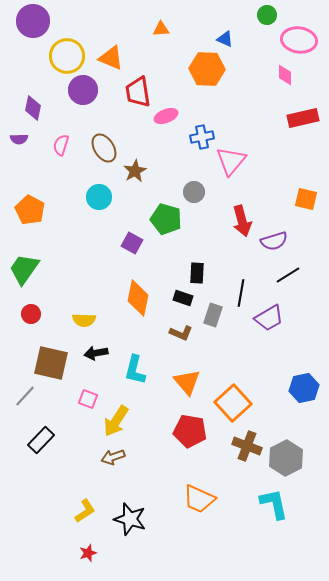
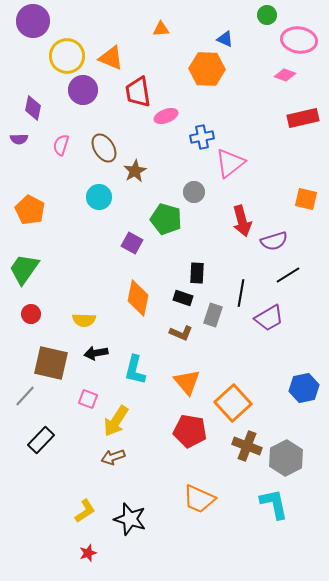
pink diamond at (285, 75): rotated 70 degrees counterclockwise
pink triangle at (231, 161): moved 1 px left, 2 px down; rotated 12 degrees clockwise
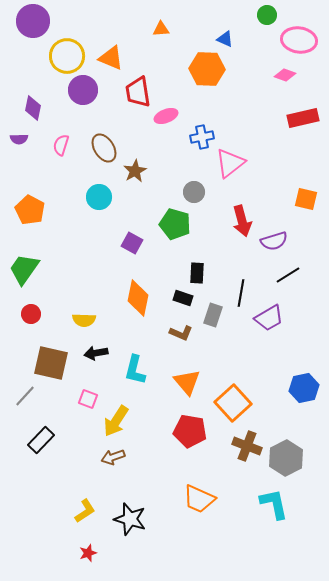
green pentagon at (166, 219): moved 9 px right, 5 px down
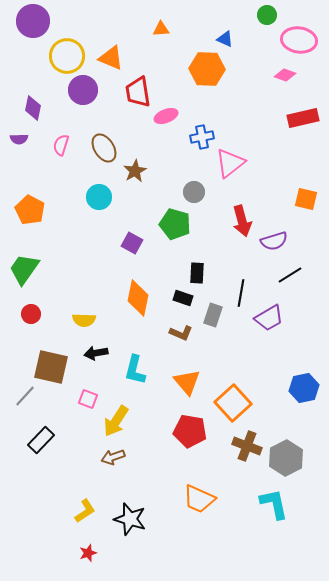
black line at (288, 275): moved 2 px right
brown square at (51, 363): moved 4 px down
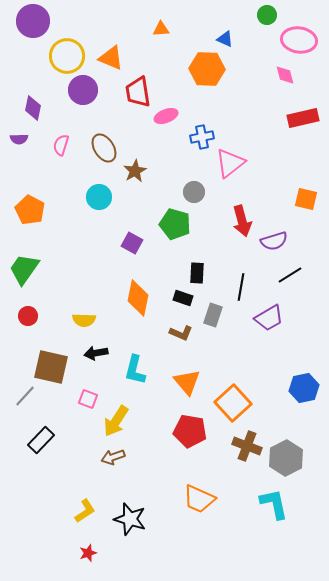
pink diamond at (285, 75): rotated 55 degrees clockwise
black line at (241, 293): moved 6 px up
red circle at (31, 314): moved 3 px left, 2 px down
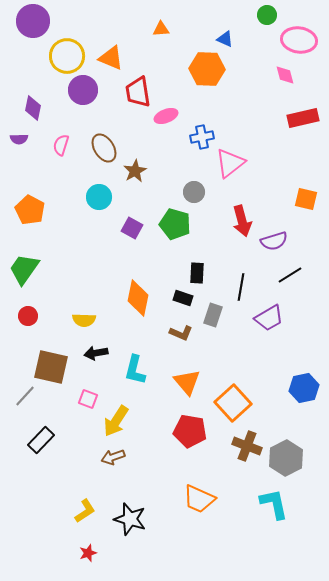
purple square at (132, 243): moved 15 px up
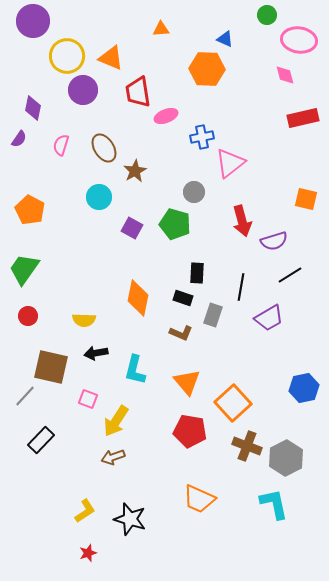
purple semicircle at (19, 139): rotated 54 degrees counterclockwise
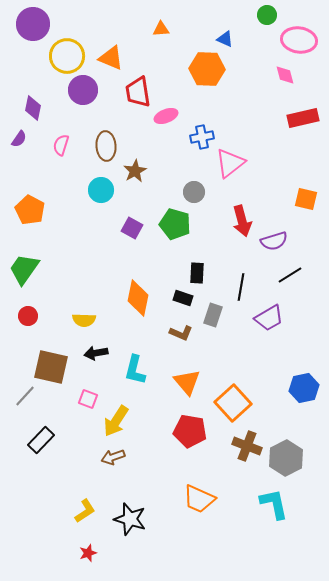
purple circle at (33, 21): moved 3 px down
brown ellipse at (104, 148): moved 2 px right, 2 px up; rotated 28 degrees clockwise
cyan circle at (99, 197): moved 2 px right, 7 px up
